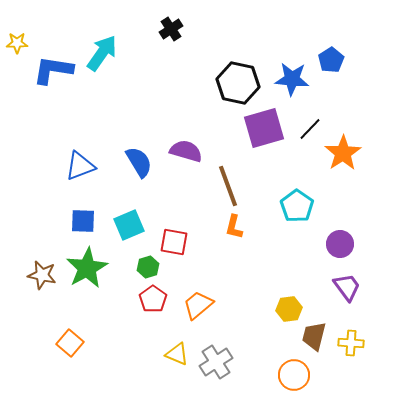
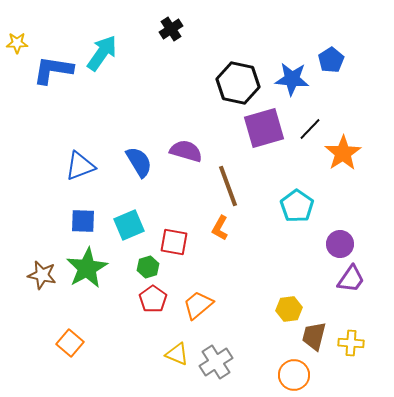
orange L-shape: moved 14 px left, 1 px down; rotated 15 degrees clockwise
purple trapezoid: moved 4 px right, 8 px up; rotated 72 degrees clockwise
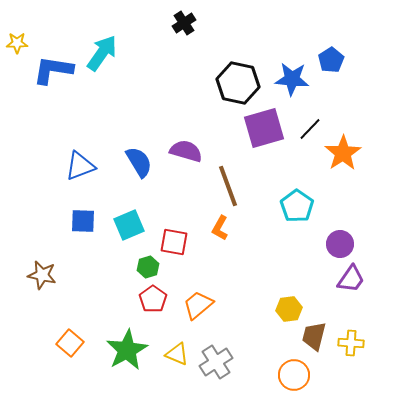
black cross: moved 13 px right, 6 px up
green star: moved 40 px right, 82 px down
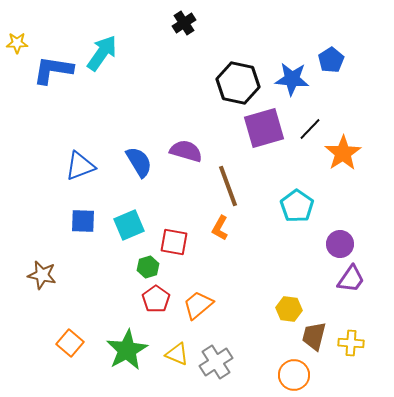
red pentagon: moved 3 px right
yellow hexagon: rotated 15 degrees clockwise
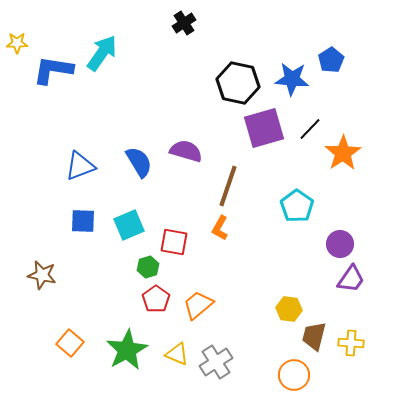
brown line: rotated 39 degrees clockwise
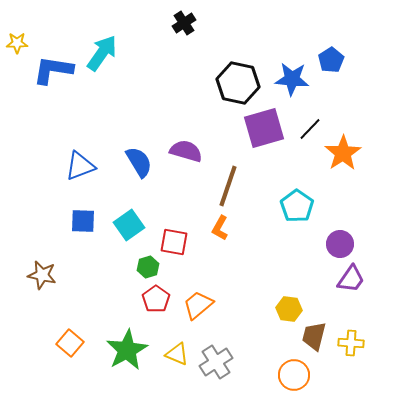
cyan square: rotated 12 degrees counterclockwise
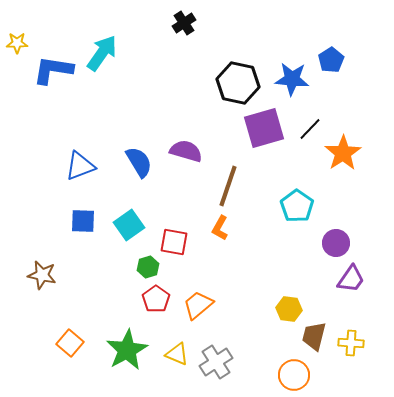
purple circle: moved 4 px left, 1 px up
